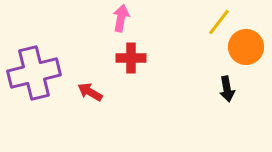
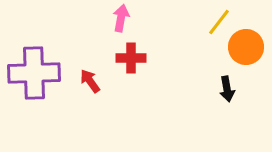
purple cross: rotated 12 degrees clockwise
red arrow: moved 11 px up; rotated 25 degrees clockwise
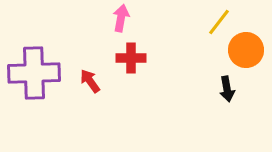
orange circle: moved 3 px down
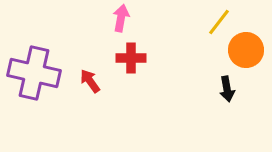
purple cross: rotated 15 degrees clockwise
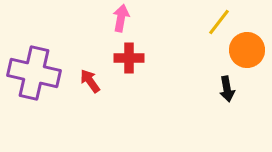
orange circle: moved 1 px right
red cross: moved 2 px left
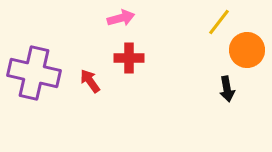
pink arrow: rotated 64 degrees clockwise
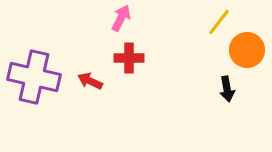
pink arrow: rotated 48 degrees counterclockwise
purple cross: moved 4 px down
red arrow: rotated 30 degrees counterclockwise
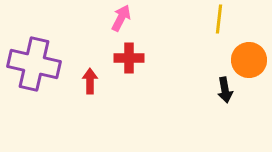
yellow line: moved 3 px up; rotated 32 degrees counterclockwise
orange circle: moved 2 px right, 10 px down
purple cross: moved 13 px up
red arrow: rotated 65 degrees clockwise
black arrow: moved 2 px left, 1 px down
